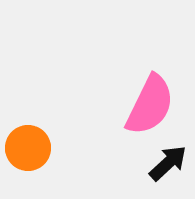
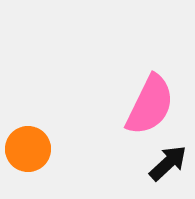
orange circle: moved 1 px down
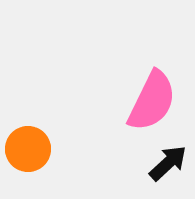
pink semicircle: moved 2 px right, 4 px up
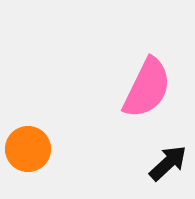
pink semicircle: moved 5 px left, 13 px up
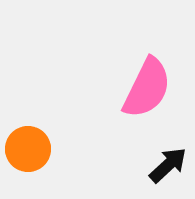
black arrow: moved 2 px down
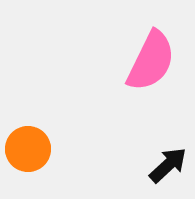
pink semicircle: moved 4 px right, 27 px up
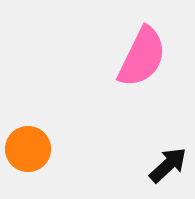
pink semicircle: moved 9 px left, 4 px up
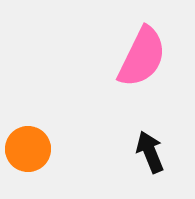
black arrow: moved 18 px left, 13 px up; rotated 69 degrees counterclockwise
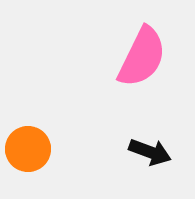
black arrow: rotated 132 degrees clockwise
